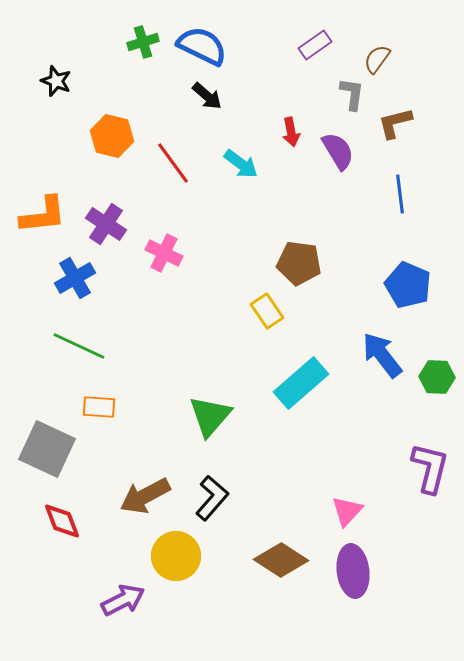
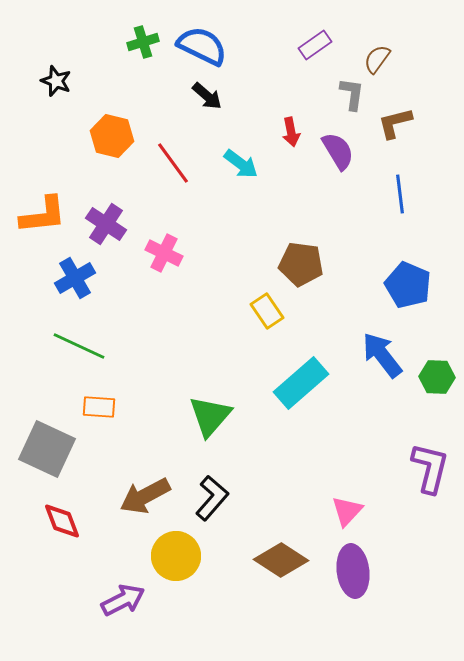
brown pentagon: moved 2 px right, 1 px down
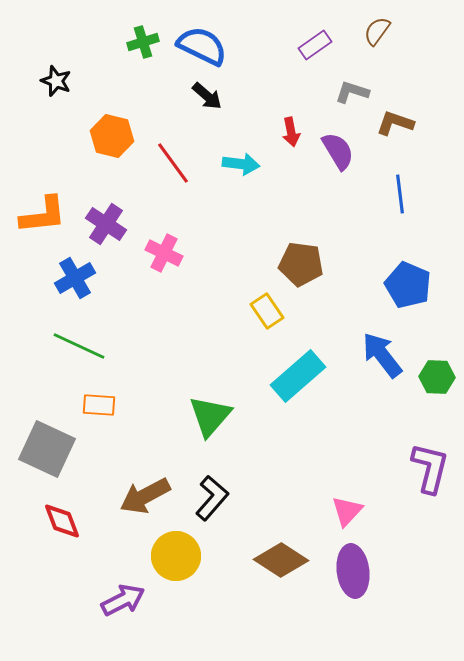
brown semicircle: moved 28 px up
gray L-shape: moved 2 px up; rotated 80 degrees counterclockwise
brown L-shape: rotated 33 degrees clockwise
cyan arrow: rotated 30 degrees counterclockwise
cyan rectangle: moved 3 px left, 7 px up
orange rectangle: moved 2 px up
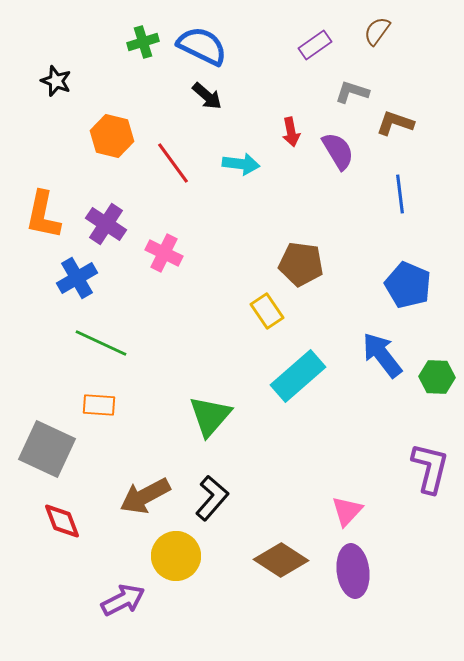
orange L-shape: rotated 108 degrees clockwise
blue cross: moved 2 px right
green line: moved 22 px right, 3 px up
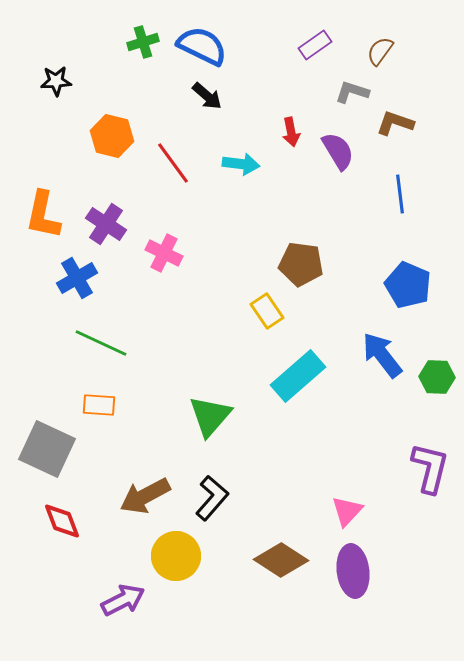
brown semicircle: moved 3 px right, 20 px down
black star: rotated 24 degrees counterclockwise
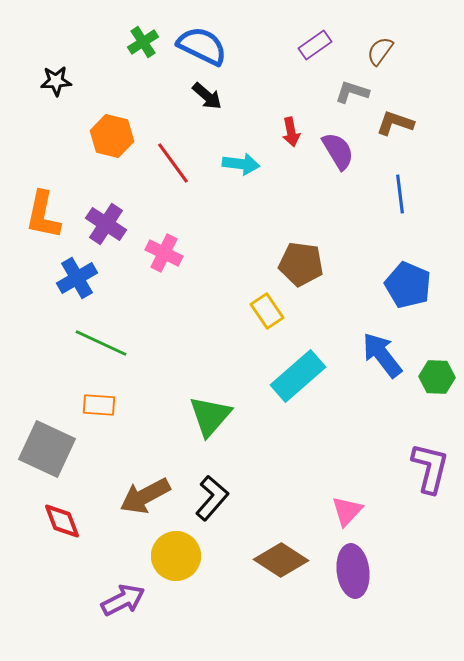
green cross: rotated 16 degrees counterclockwise
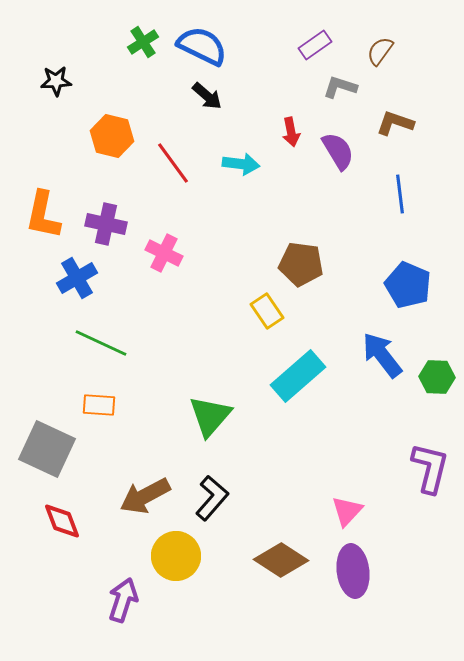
gray L-shape: moved 12 px left, 5 px up
purple cross: rotated 21 degrees counterclockwise
purple arrow: rotated 45 degrees counterclockwise
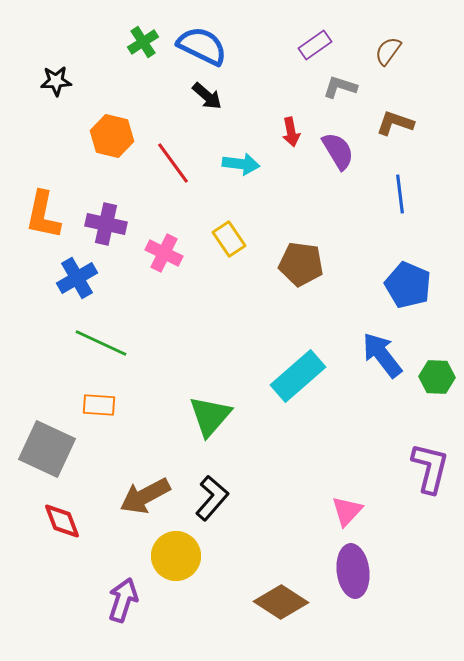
brown semicircle: moved 8 px right
yellow rectangle: moved 38 px left, 72 px up
brown diamond: moved 42 px down
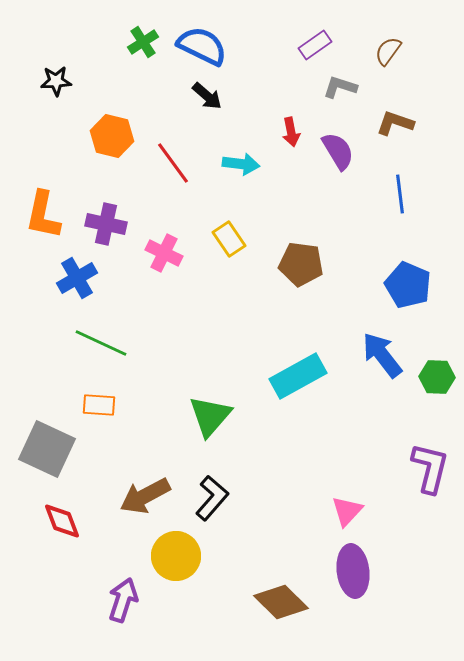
cyan rectangle: rotated 12 degrees clockwise
brown diamond: rotated 12 degrees clockwise
